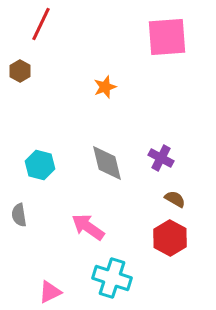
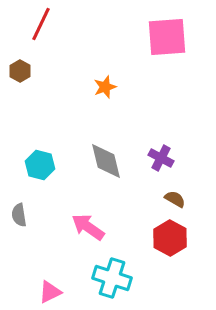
gray diamond: moved 1 px left, 2 px up
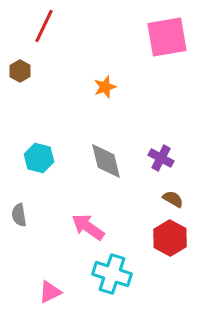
red line: moved 3 px right, 2 px down
pink square: rotated 6 degrees counterclockwise
cyan hexagon: moved 1 px left, 7 px up
brown semicircle: moved 2 px left
cyan cross: moved 4 px up
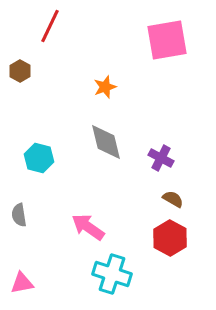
red line: moved 6 px right
pink square: moved 3 px down
gray diamond: moved 19 px up
pink triangle: moved 28 px left, 9 px up; rotated 15 degrees clockwise
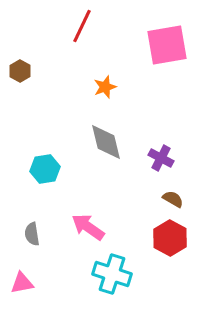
red line: moved 32 px right
pink square: moved 5 px down
cyan hexagon: moved 6 px right, 11 px down; rotated 24 degrees counterclockwise
gray semicircle: moved 13 px right, 19 px down
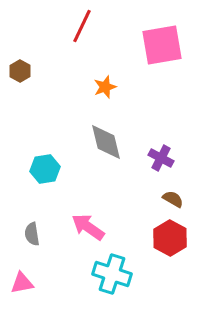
pink square: moved 5 px left
